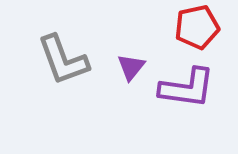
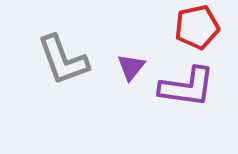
purple L-shape: moved 1 px up
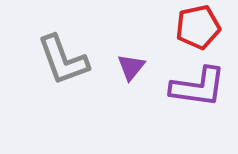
red pentagon: moved 1 px right
purple L-shape: moved 11 px right
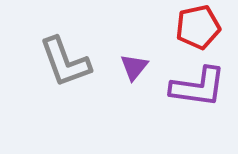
gray L-shape: moved 2 px right, 2 px down
purple triangle: moved 3 px right
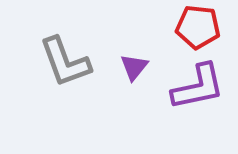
red pentagon: rotated 18 degrees clockwise
purple L-shape: rotated 20 degrees counterclockwise
